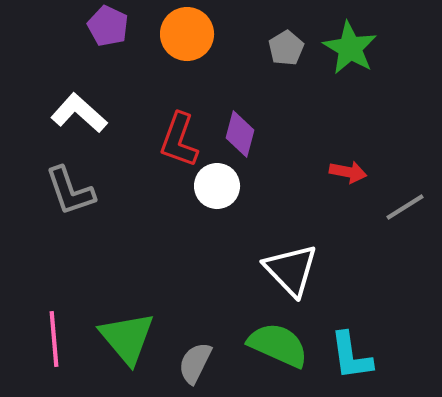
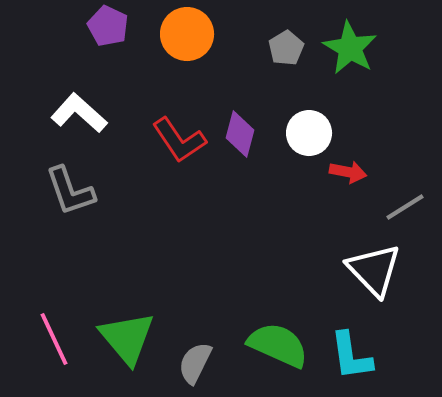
red L-shape: rotated 54 degrees counterclockwise
white circle: moved 92 px right, 53 px up
white triangle: moved 83 px right
pink line: rotated 20 degrees counterclockwise
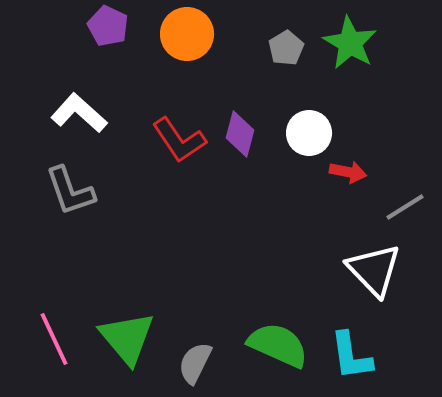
green star: moved 5 px up
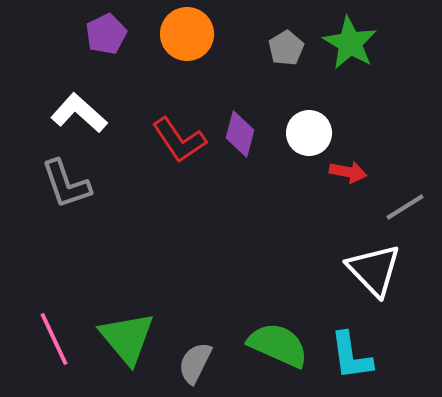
purple pentagon: moved 2 px left, 8 px down; rotated 21 degrees clockwise
gray L-shape: moved 4 px left, 7 px up
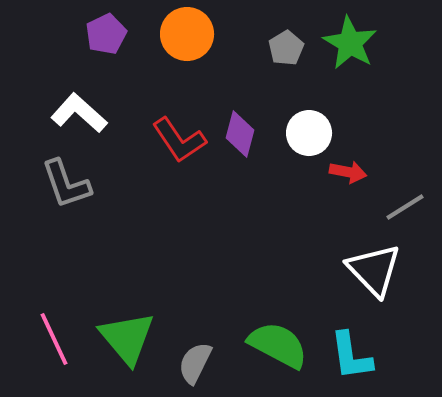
green semicircle: rotated 4 degrees clockwise
